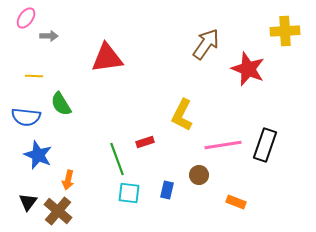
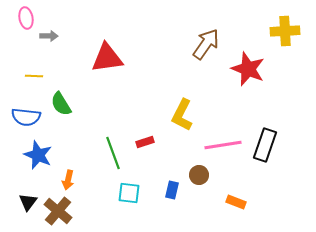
pink ellipse: rotated 45 degrees counterclockwise
green line: moved 4 px left, 6 px up
blue rectangle: moved 5 px right
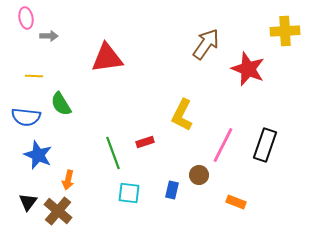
pink line: rotated 54 degrees counterclockwise
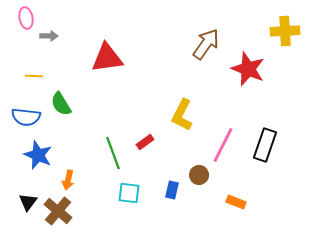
red rectangle: rotated 18 degrees counterclockwise
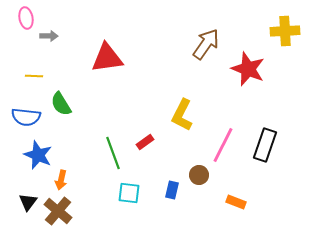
orange arrow: moved 7 px left
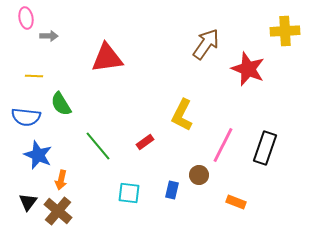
black rectangle: moved 3 px down
green line: moved 15 px left, 7 px up; rotated 20 degrees counterclockwise
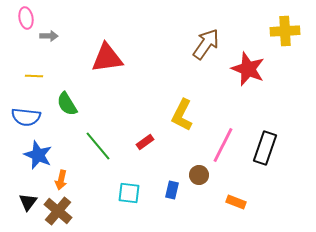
green semicircle: moved 6 px right
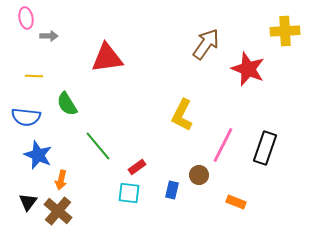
red rectangle: moved 8 px left, 25 px down
